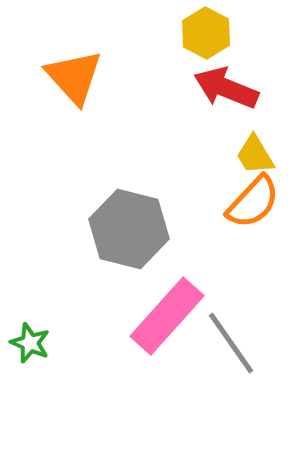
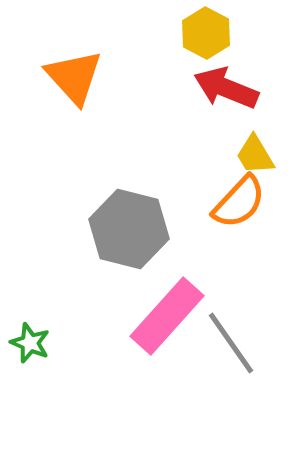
orange semicircle: moved 14 px left
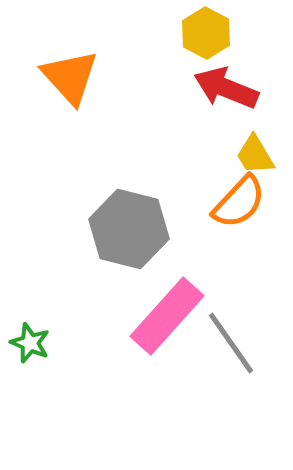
orange triangle: moved 4 px left
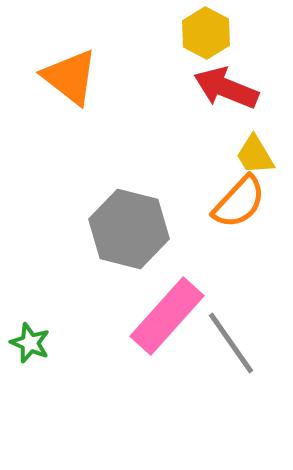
orange triangle: rotated 10 degrees counterclockwise
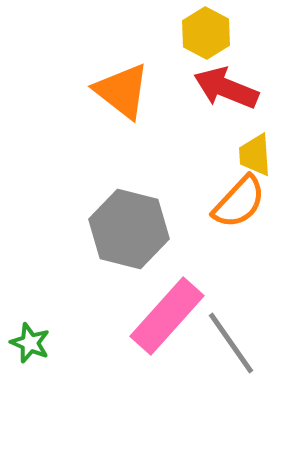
orange triangle: moved 52 px right, 14 px down
yellow trapezoid: rotated 27 degrees clockwise
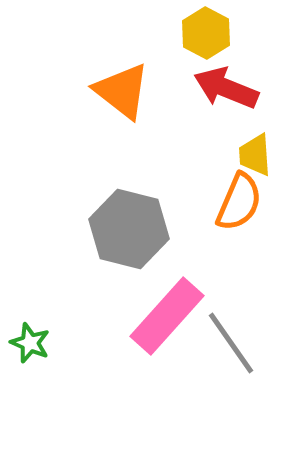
orange semicircle: rotated 20 degrees counterclockwise
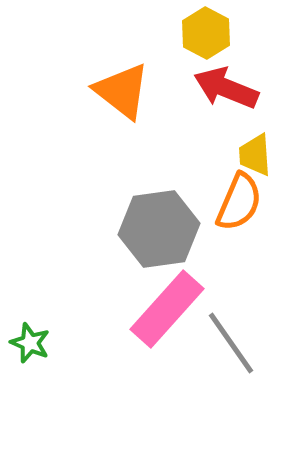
gray hexagon: moved 30 px right; rotated 22 degrees counterclockwise
pink rectangle: moved 7 px up
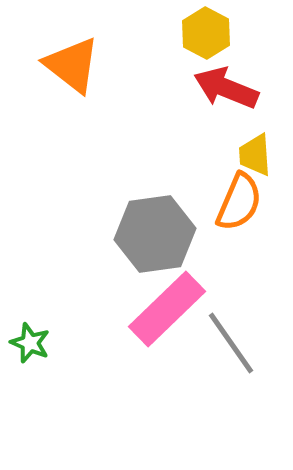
orange triangle: moved 50 px left, 26 px up
gray hexagon: moved 4 px left, 5 px down
pink rectangle: rotated 4 degrees clockwise
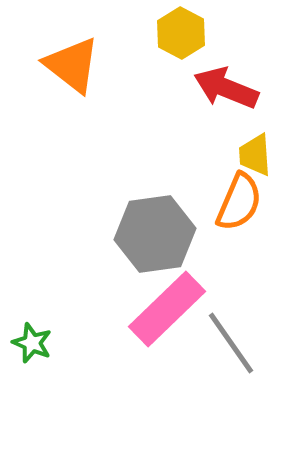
yellow hexagon: moved 25 px left
green star: moved 2 px right
